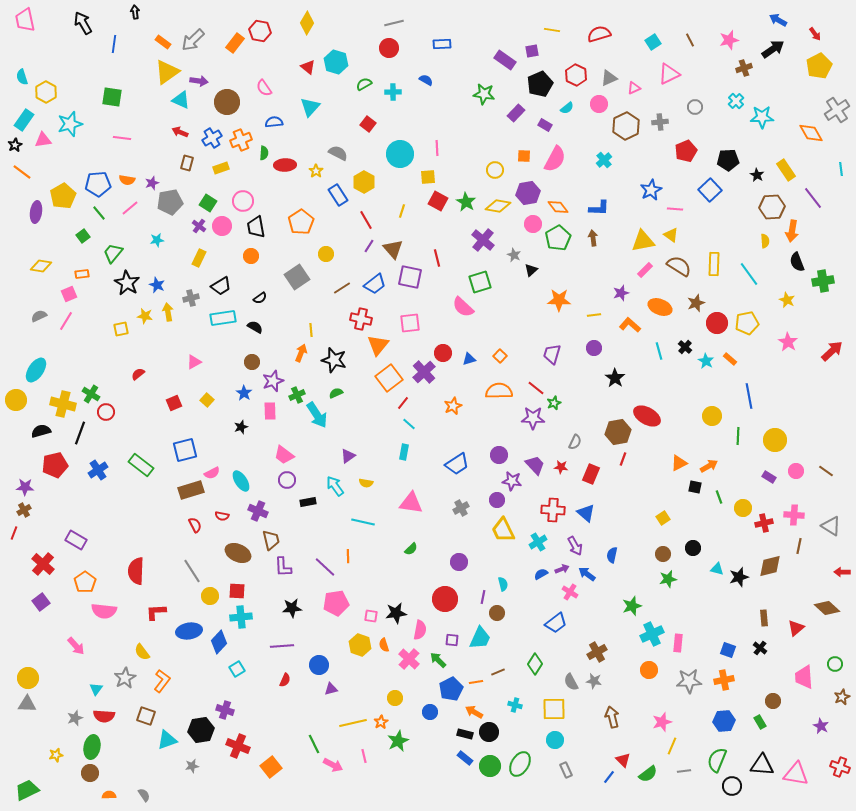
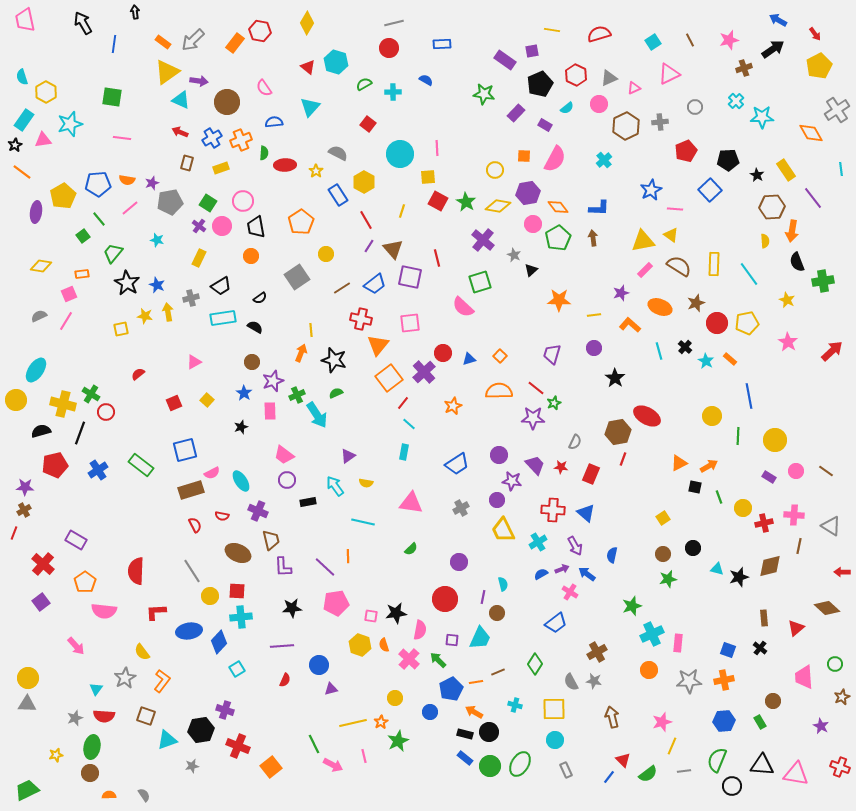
green line at (99, 213): moved 6 px down
cyan star at (157, 240): rotated 24 degrees clockwise
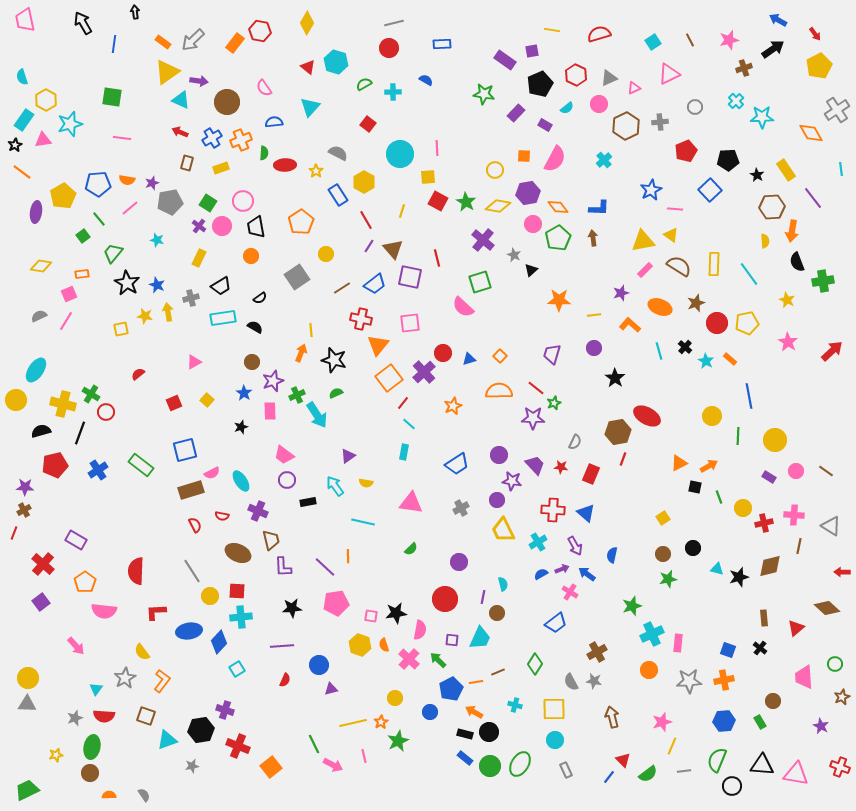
yellow hexagon at (46, 92): moved 8 px down
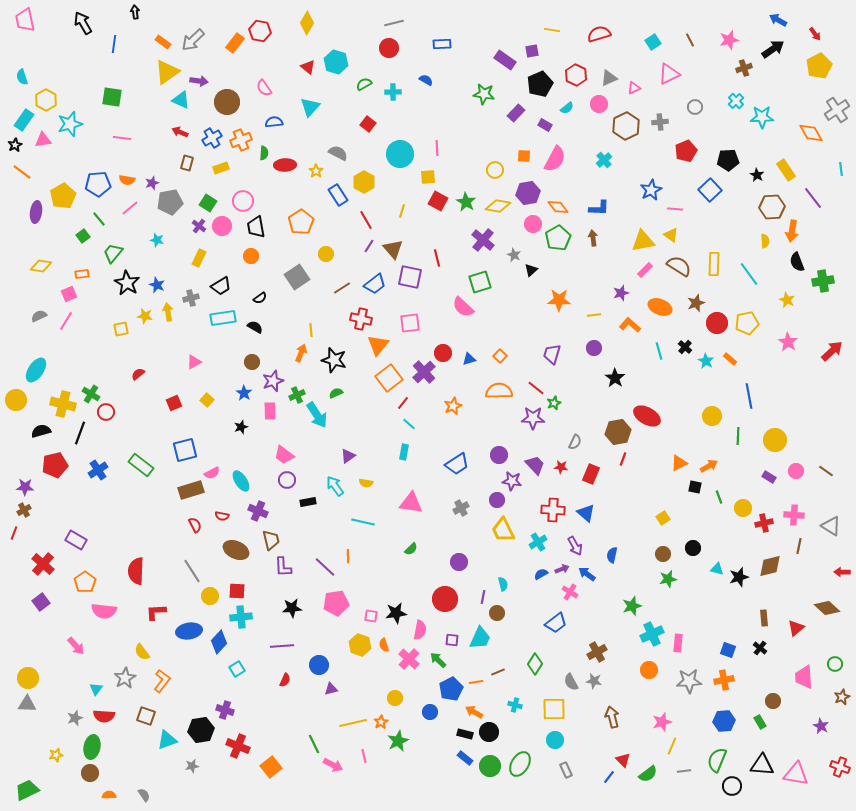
brown ellipse at (238, 553): moved 2 px left, 3 px up
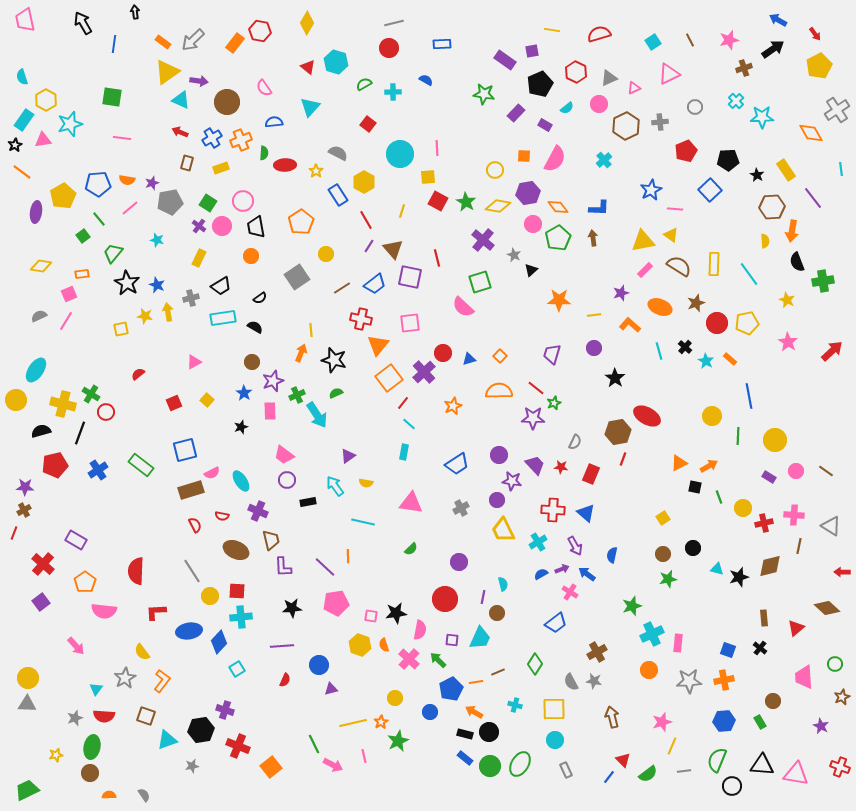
red hexagon at (576, 75): moved 3 px up
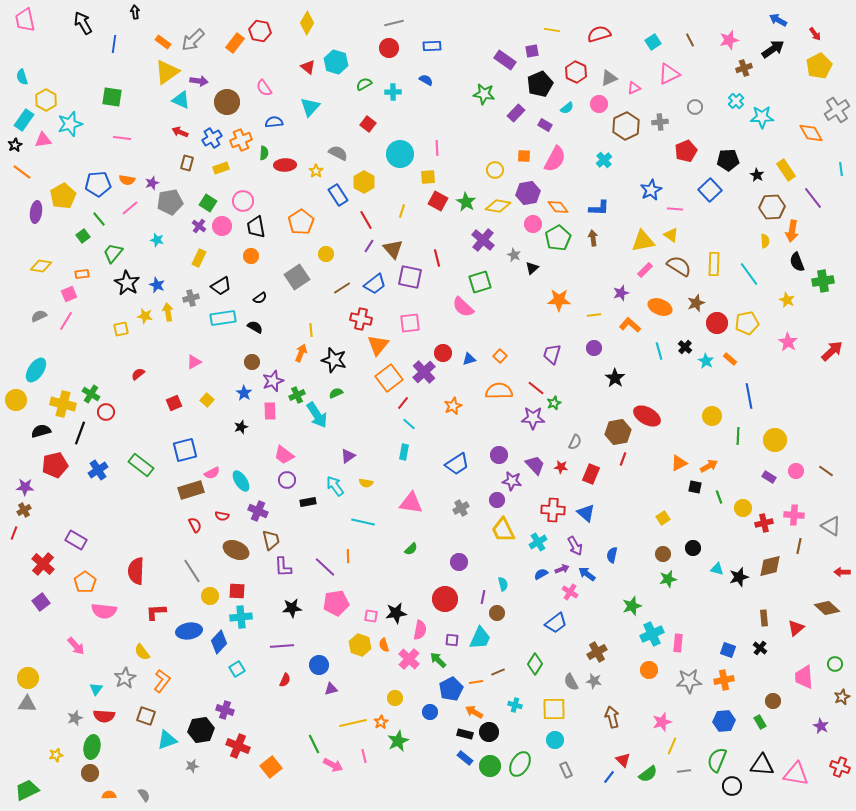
blue rectangle at (442, 44): moved 10 px left, 2 px down
black triangle at (531, 270): moved 1 px right, 2 px up
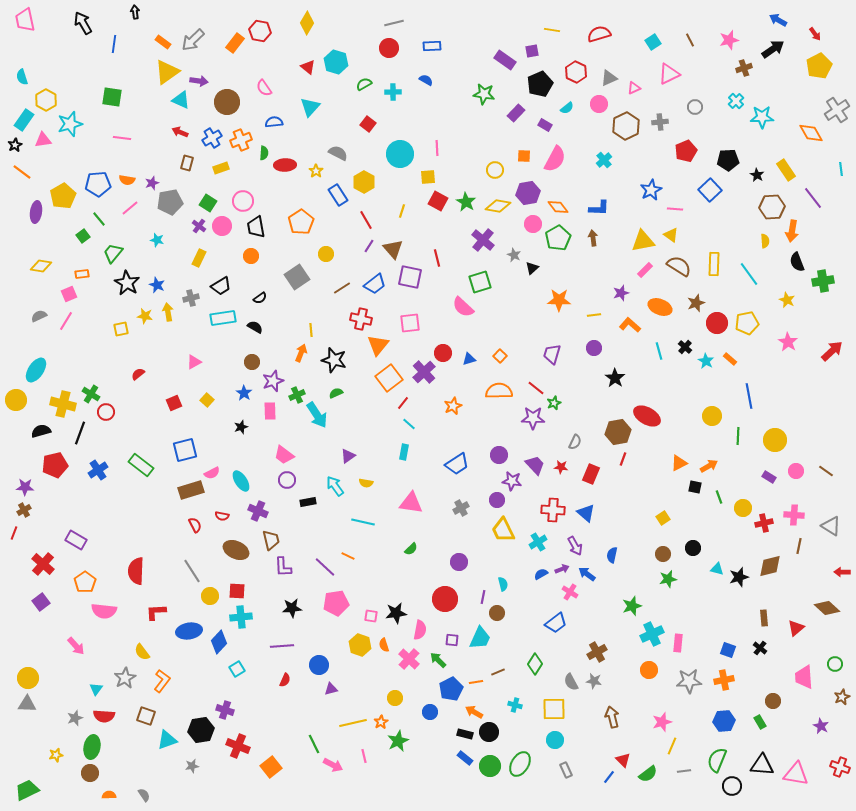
orange line at (348, 556): rotated 64 degrees counterclockwise
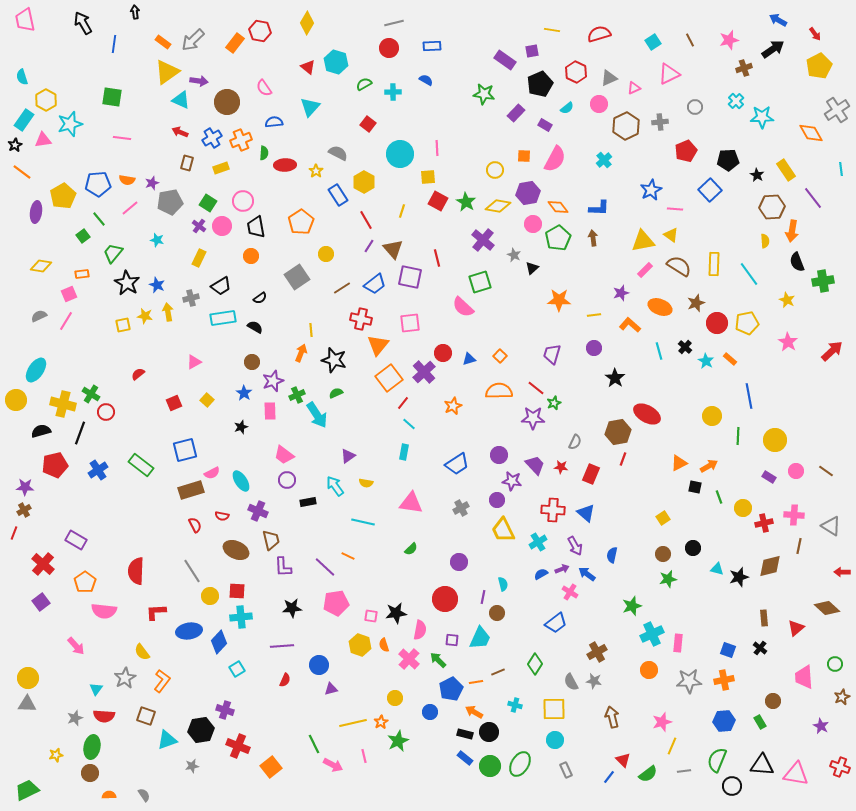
yellow square at (121, 329): moved 2 px right, 4 px up
red ellipse at (647, 416): moved 2 px up
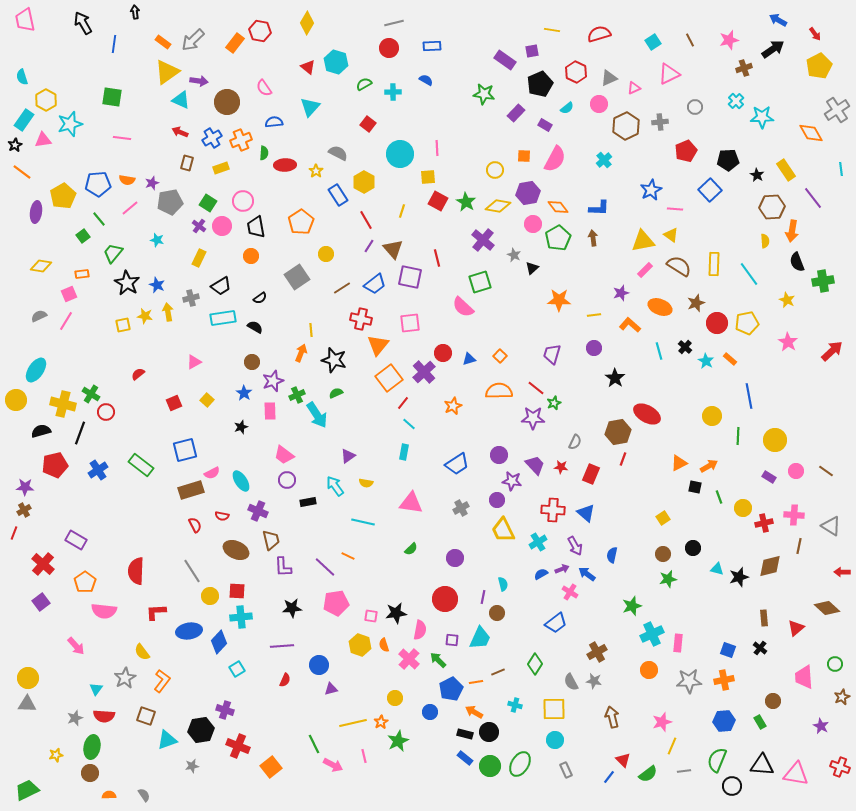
purple circle at (459, 562): moved 4 px left, 4 px up
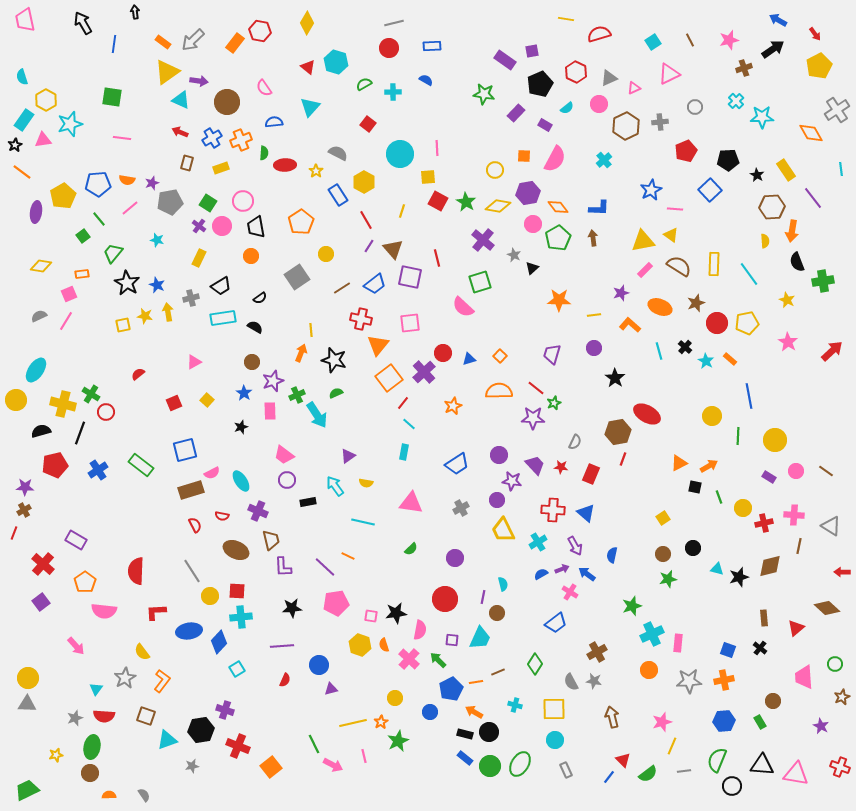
yellow line at (552, 30): moved 14 px right, 11 px up
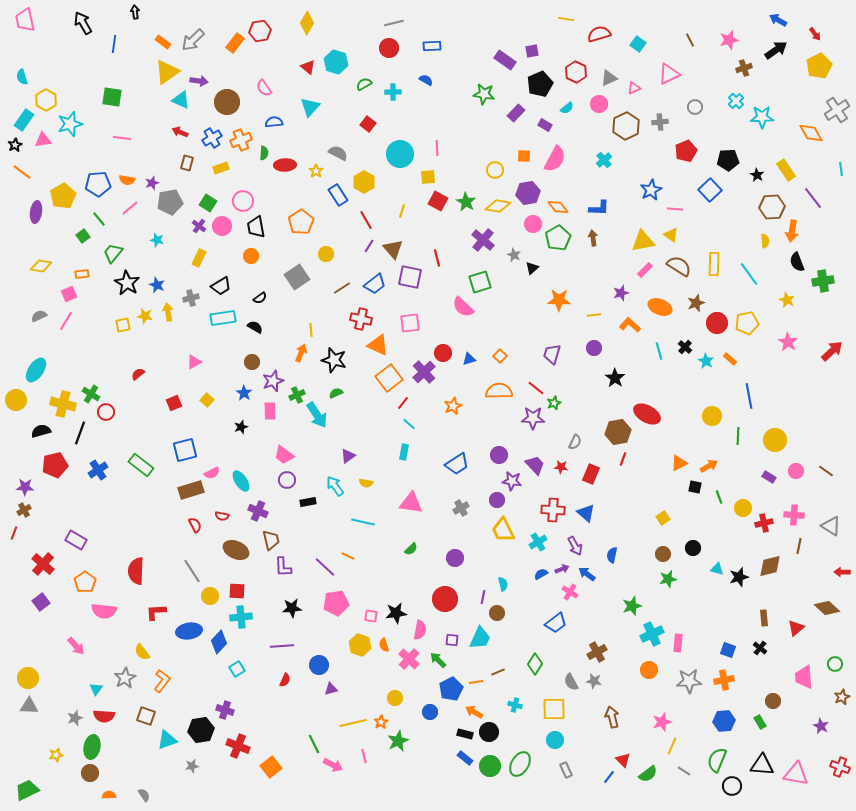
red hexagon at (260, 31): rotated 20 degrees counterclockwise
cyan square at (653, 42): moved 15 px left, 2 px down; rotated 21 degrees counterclockwise
black arrow at (773, 49): moved 3 px right, 1 px down
orange triangle at (378, 345): rotated 45 degrees counterclockwise
gray triangle at (27, 704): moved 2 px right, 2 px down
gray line at (684, 771): rotated 40 degrees clockwise
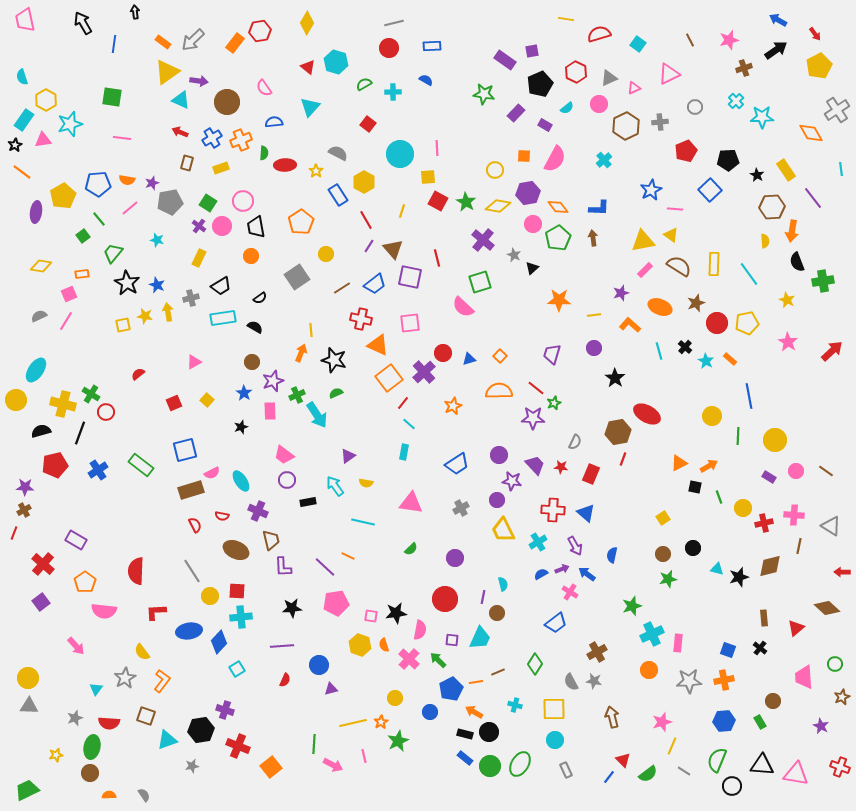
red semicircle at (104, 716): moved 5 px right, 7 px down
green line at (314, 744): rotated 30 degrees clockwise
